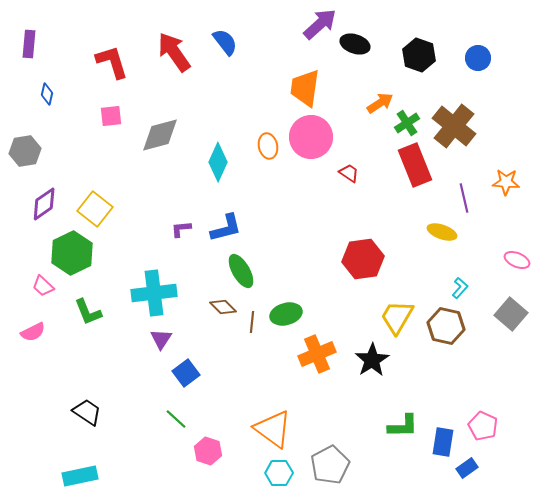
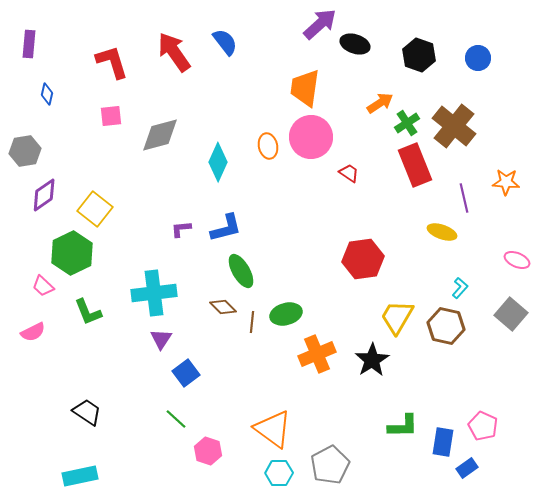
purple diamond at (44, 204): moved 9 px up
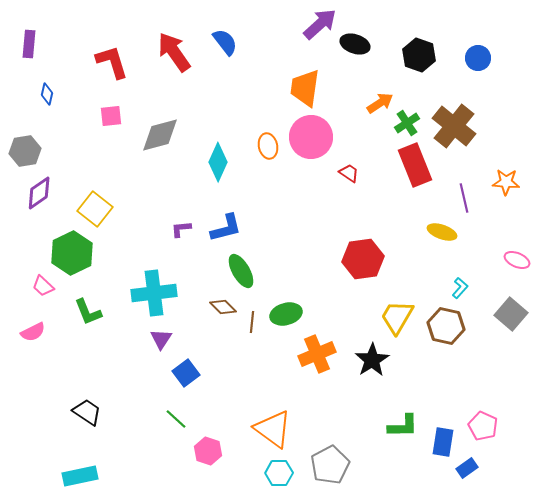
purple diamond at (44, 195): moved 5 px left, 2 px up
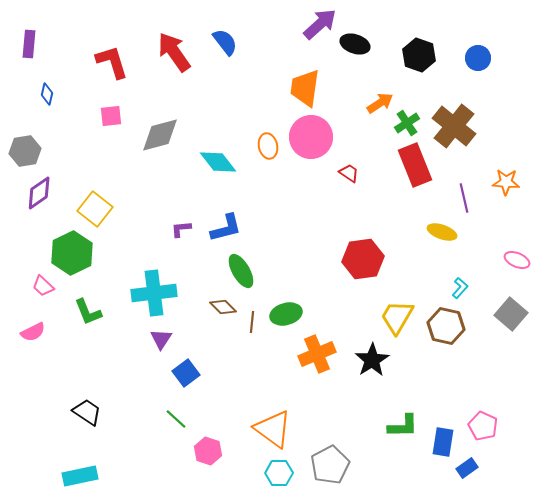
cyan diamond at (218, 162): rotated 63 degrees counterclockwise
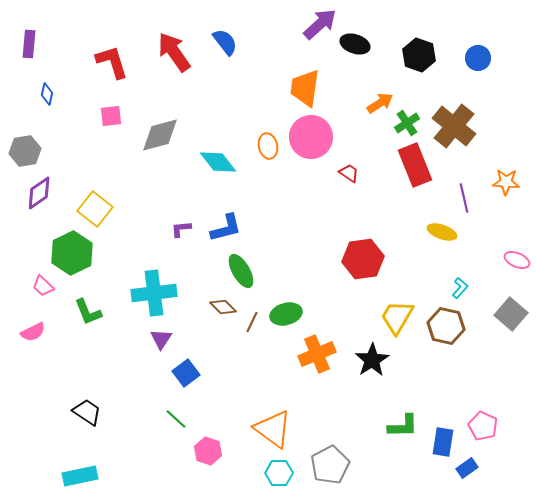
brown line at (252, 322): rotated 20 degrees clockwise
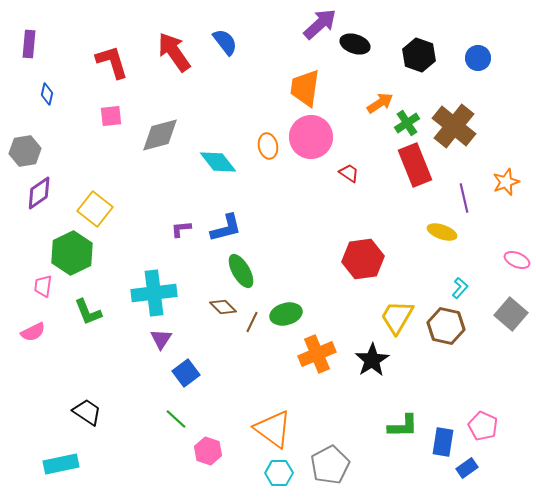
orange star at (506, 182): rotated 24 degrees counterclockwise
pink trapezoid at (43, 286): rotated 55 degrees clockwise
cyan rectangle at (80, 476): moved 19 px left, 12 px up
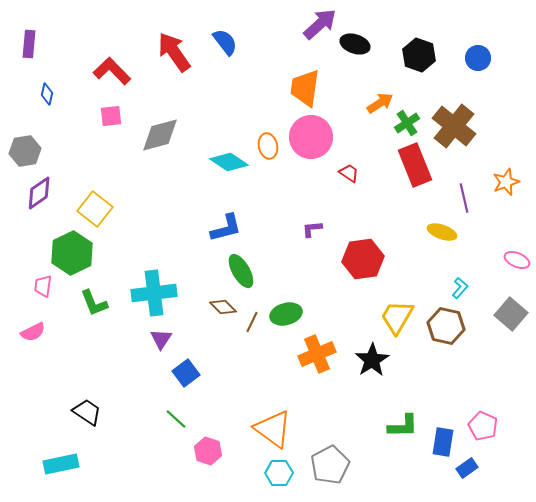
red L-shape at (112, 62): moved 9 px down; rotated 27 degrees counterclockwise
cyan diamond at (218, 162): moved 11 px right; rotated 18 degrees counterclockwise
purple L-shape at (181, 229): moved 131 px right
green L-shape at (88, 312): moved 6 px right, 9 px up
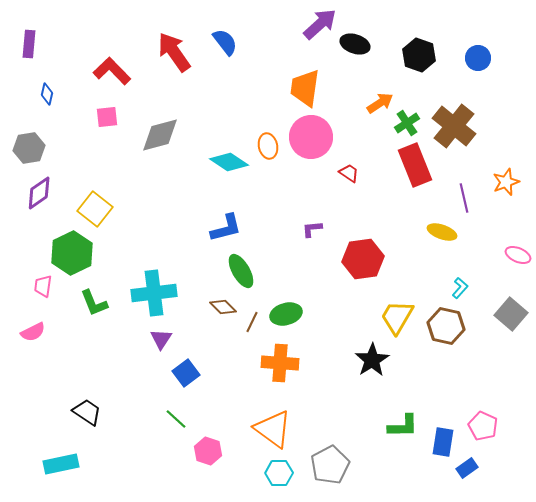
pink square at (111, 116): moved 4 px left, 1 px down
gray hexagon at (25, 151): moved 4 px right, 3 px up
pink ellipse at (517, 260): moved 1 px right, 5 px up
orange cross at (317, 354): moved 37 px left, 9 px down; rotated 27 degrees clockwise
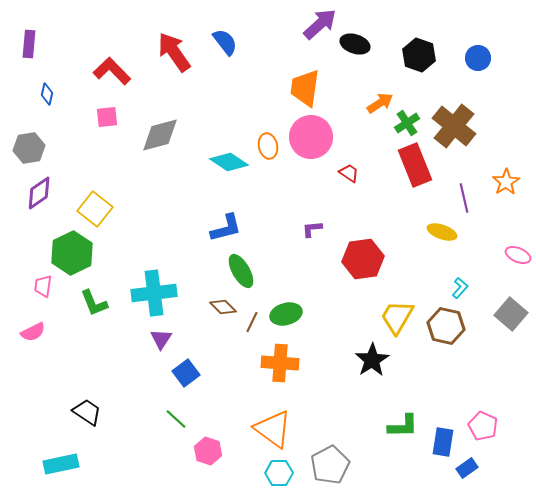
orange star at (506, 182): rotated 12 degrees counterclockwise
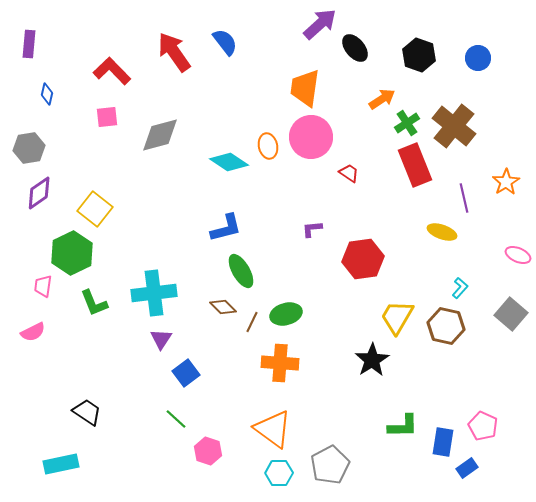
black ellipse at (355, 44): moved 4 px down; rotated 32 degrees clockwise
orange arrow at (380, 103): moved 2 px right, 4 px up
